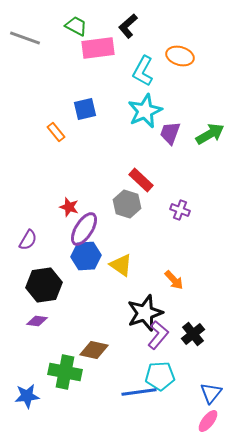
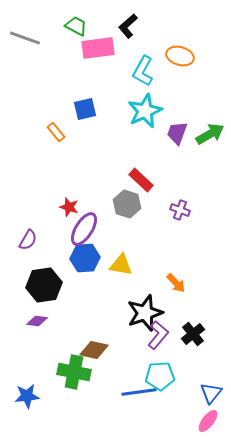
purple trapezoid: moved 7 px right
blue hexagon: moved 1 px left, 2 px down
yellow triangle: rotated 25 degrees counterclockwise
orange arrow: moved 2 px right, 3 px down
green cross: moved 9 px right
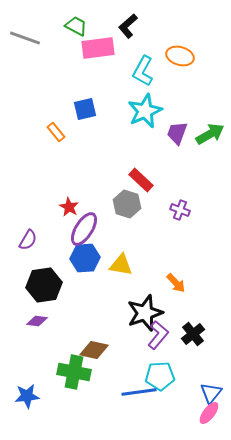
red star: rotated 12 degrees clockwise
pink ellipse: moved 1 px right, 8 px up
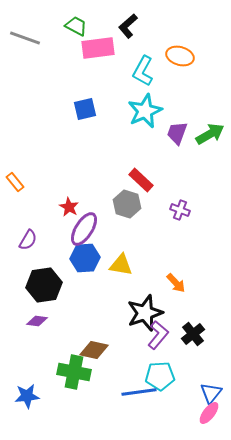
orange rectangle: moved 41 px left, 50 px down
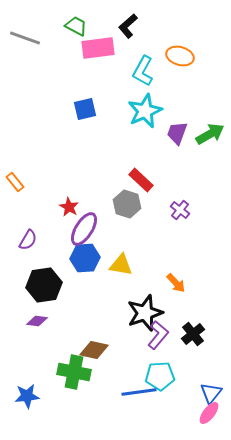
purple cross: rotated 18 degrees clockwise
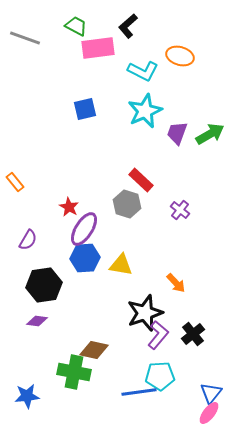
cyan L-shape: rotated 92 degrees counterclockwise
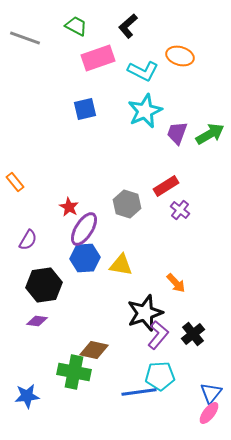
pink rectangle: moved 10 px down; rotated 12 degrees counterclockwise
red rectangle: moved 25 px right, 6 px down; rotated 75 degrees counterclockwise
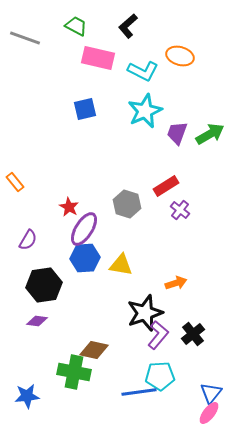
pink rectangle: rotated 32 degrees clockwise
orange arrow: rotated 65 degrees counterclockwise
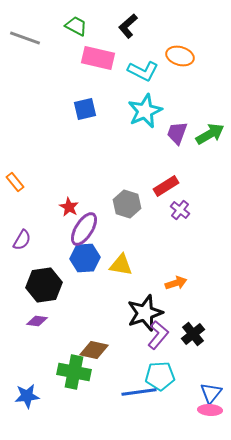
purple semicircle: moved 6 px left
pink ellipse: moved 1 px right, 3 px up; rotated 55 degrees clockwise
